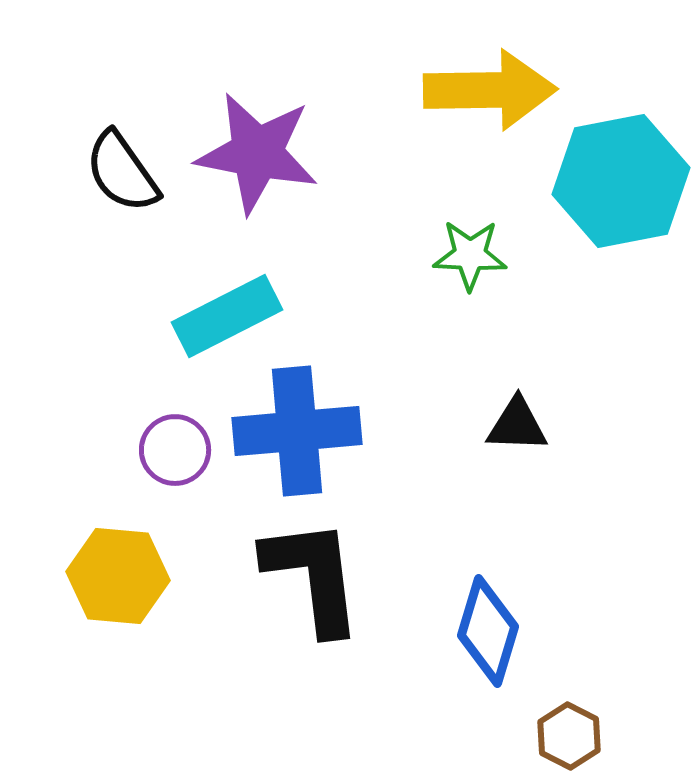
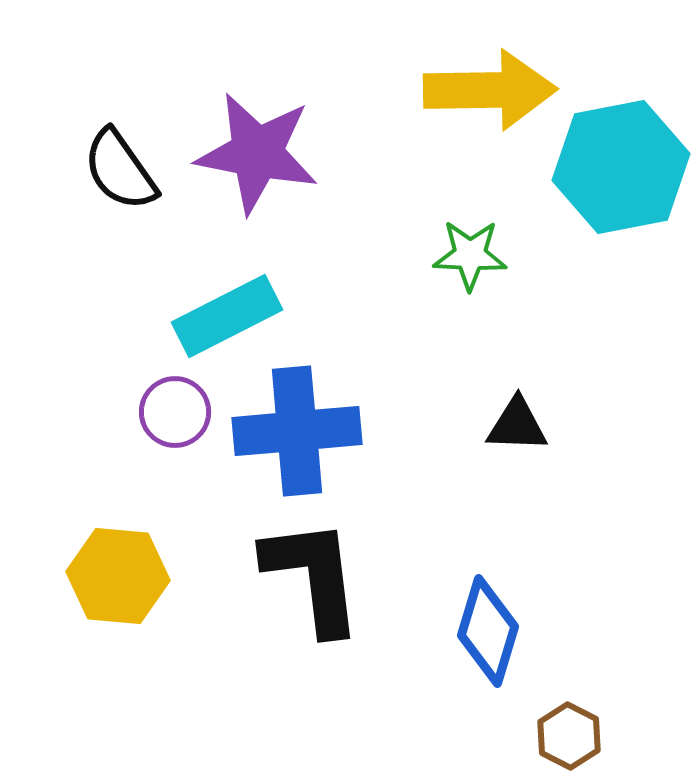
black semicircle: moved 2 px left, 2 px up
cyan hexagon: moved 14 px up
purple circle: moved 38 px up
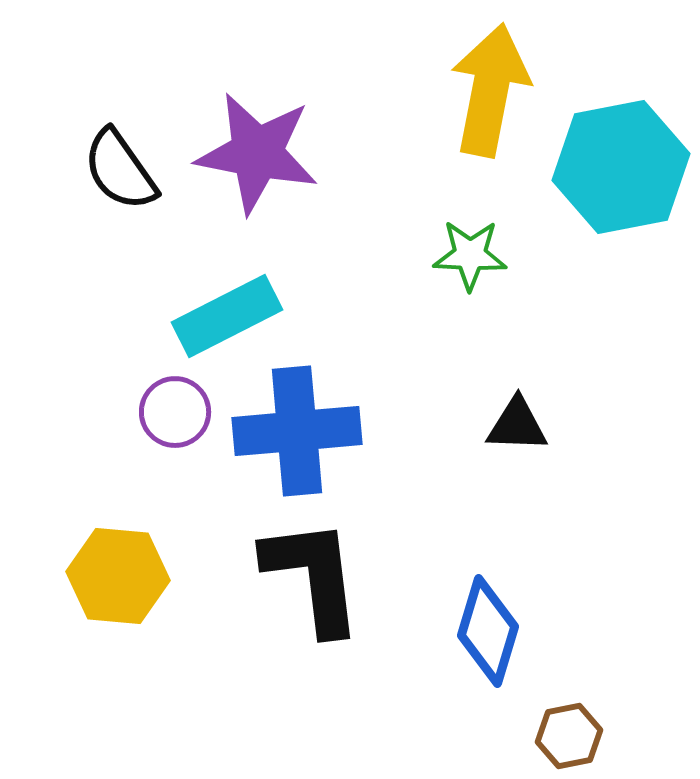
yellow arrow: rotated 78 degrees counterclockwise
brown hexagon: rotated 22 degrees clockwise
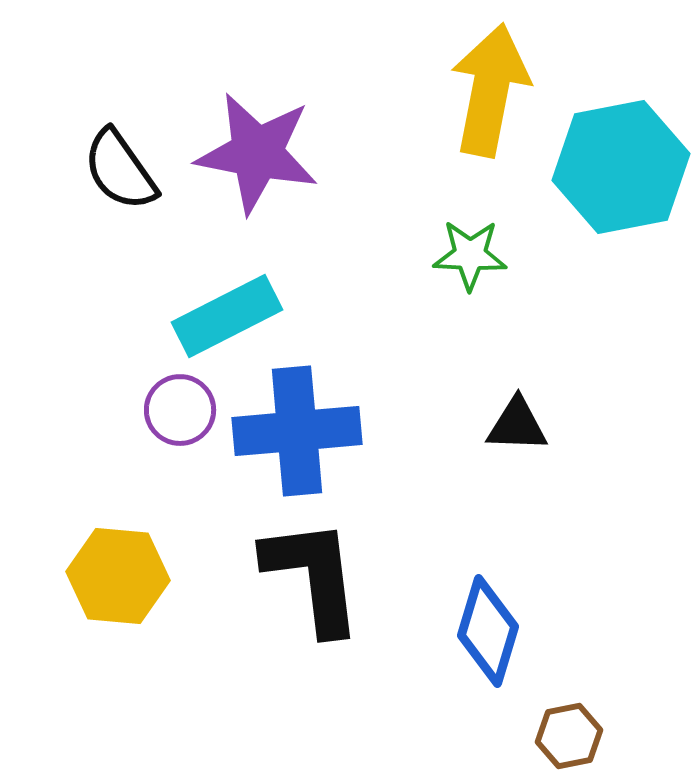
purple circle: moved 5 px right, 2 px up
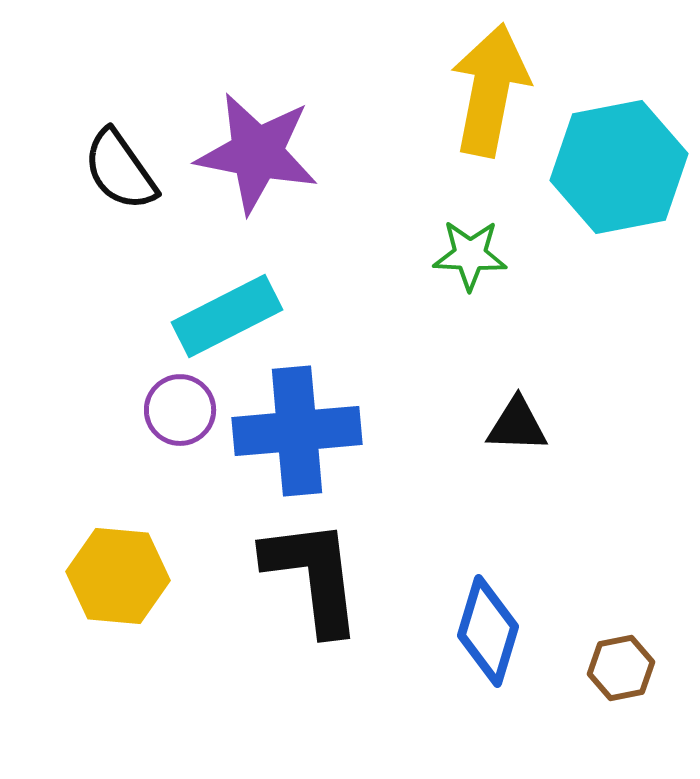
cyan hexagon: moved 2 px left
brown hexagon: moved 52 px right, 68 px up
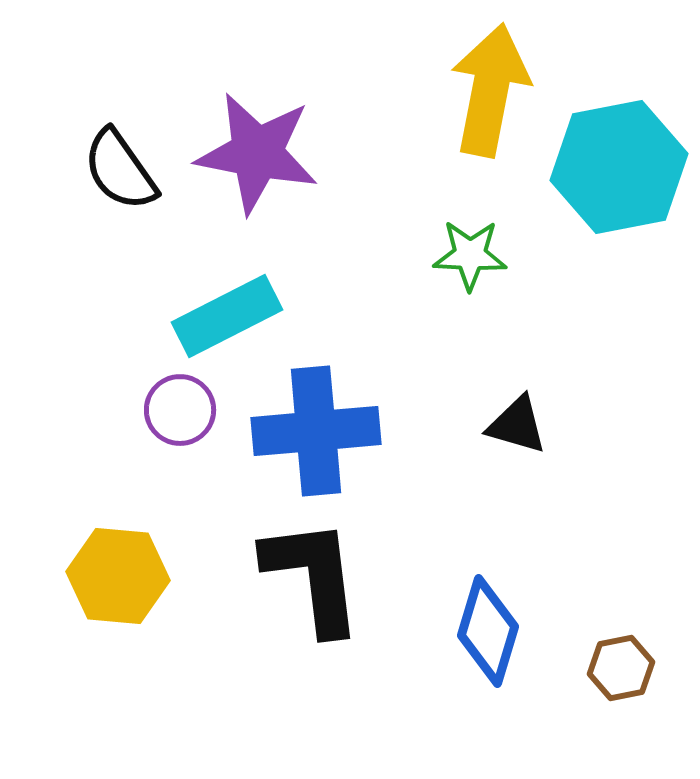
black triangle: rotated 14 degrees clockwise
blue cross: moved 19 px right
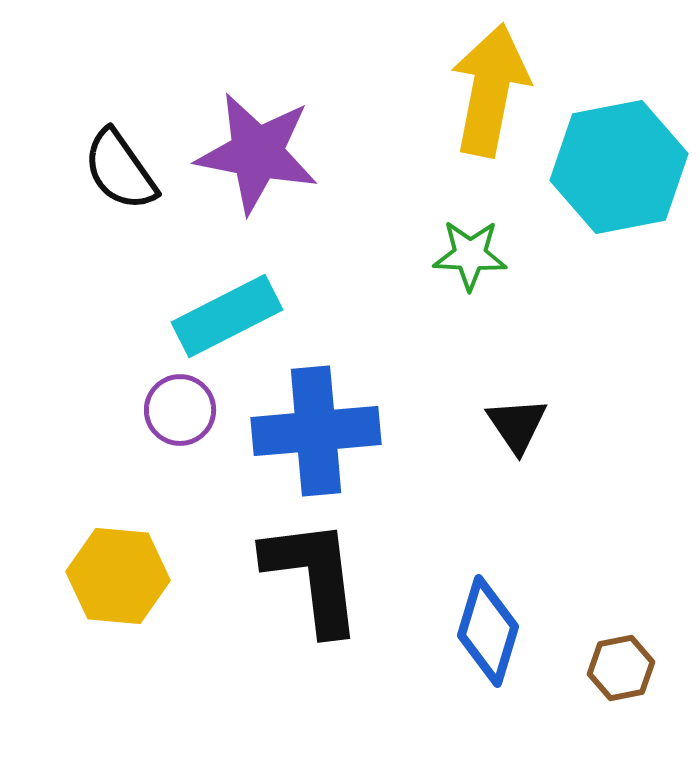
black triangle: rotated 40 degrees clockwise
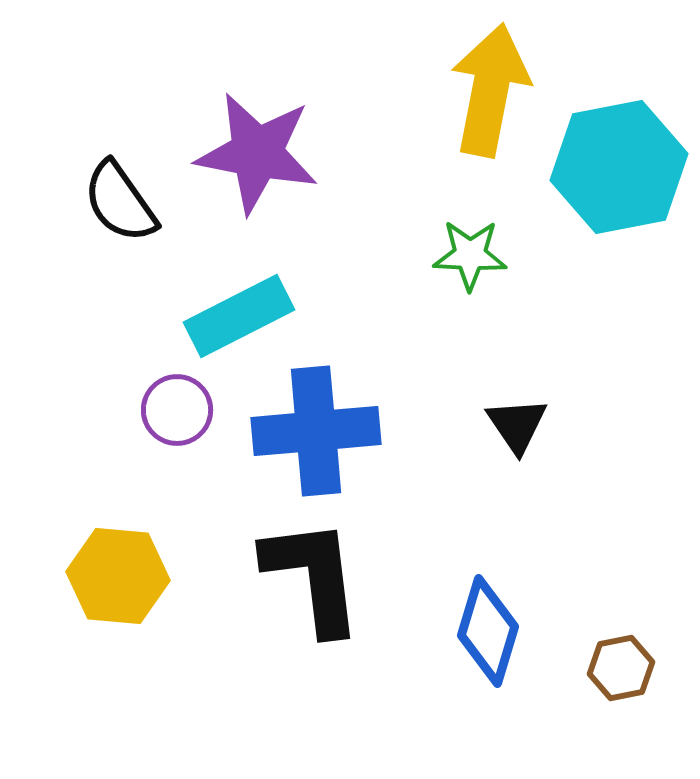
black semicircle: moved 32 px down
cyan rectangle: moved 12 px right
purple circle: moved 3 px left
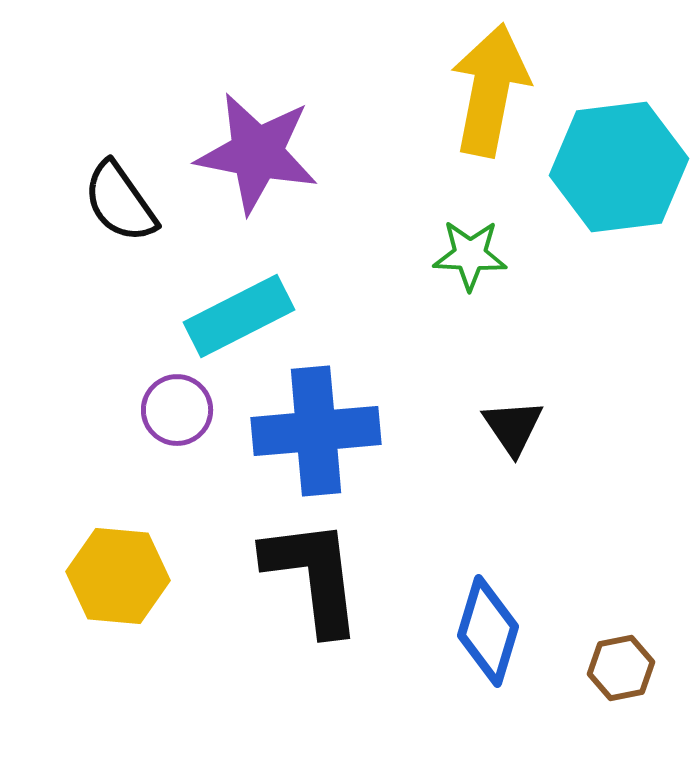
cyan hexagon: rotated 4 degrees clockwise
black triangle: moved 4 px left, 2 px down
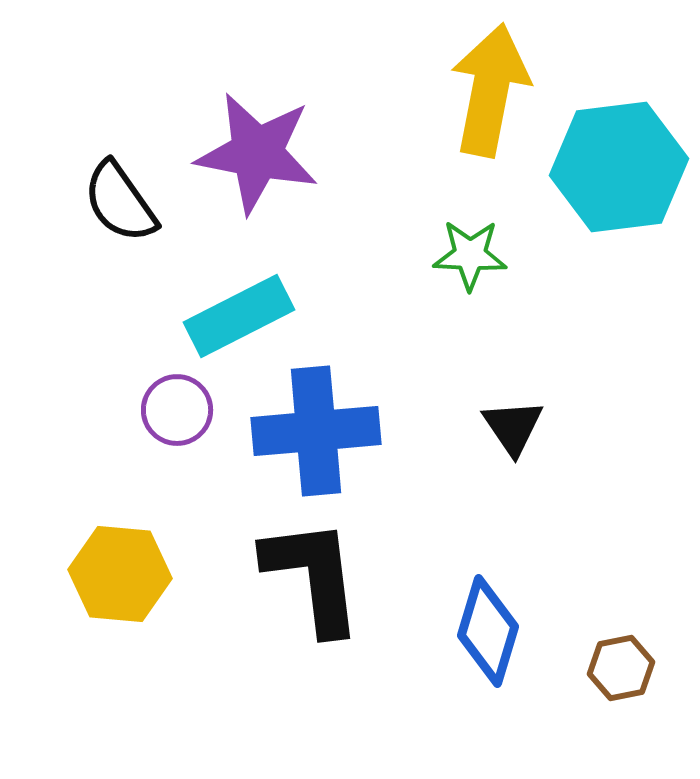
yellow hexagon: moved 2 px right, 2 px up
